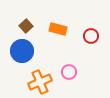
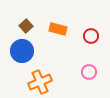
pink circle: moved 20 px right
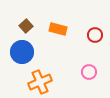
red circle: moved 4 px right, 1 px up
blue circle: moved 1 px down
